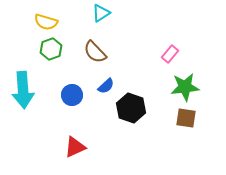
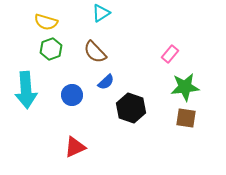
blue semicircle: moved 4 px up
cyan arrow: moved 3 px right
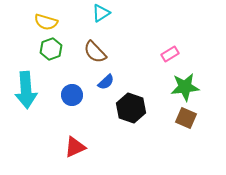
pink rectangle: rotated 18 degrees clockwise
brown square: rotated 15 degrees clockwise
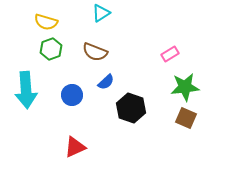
brown semicircle: rotated 25 degrees counterclockwise
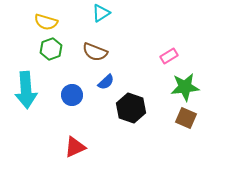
pink rectangle: moved 1 px left, 2 px down
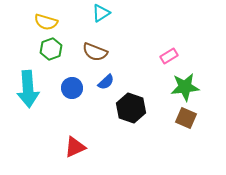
cyan arrow: moved 2 px right, 1 px up
blue circle: moved 7 px up
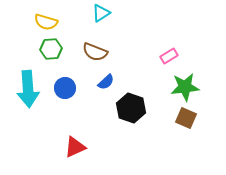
green hexagon: rotated 15 degrees clockwise
blue circle: moved 7 px left
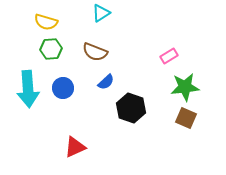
blue circle: moved 2 px left
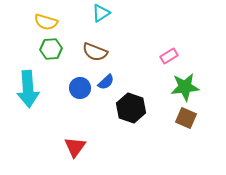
blue circle: moved 17 px right
red triangle: rotated 30 degrees counterclockwise
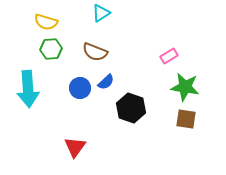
green star: rotated 16 degrees clockwise
brown square: moved 1 px down; rotated 15 degrees counterclockwise
